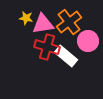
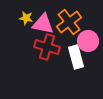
pink triangle: rotated 20 degrees clockwise
white rectangle: moved 10 px right, 1 px down; rotated 35 degrees clockwise
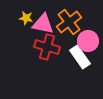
white rectangle: moved 4 px right; rotated 20 degrees counterclockwise
